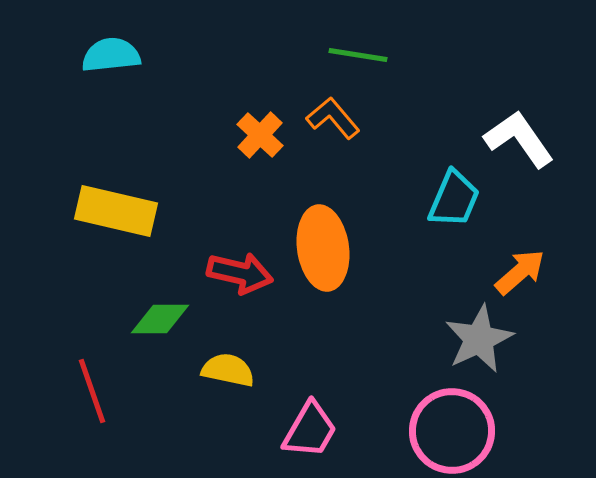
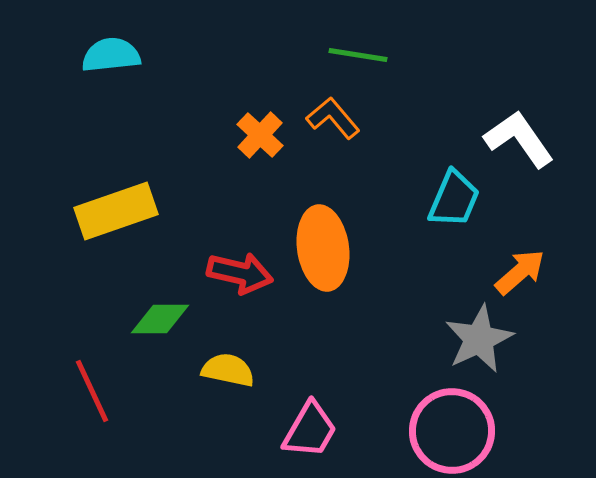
yellow rectangle: rotated 32 degrees counterclockwise
red line: rotated 6 degrees counterclockwise
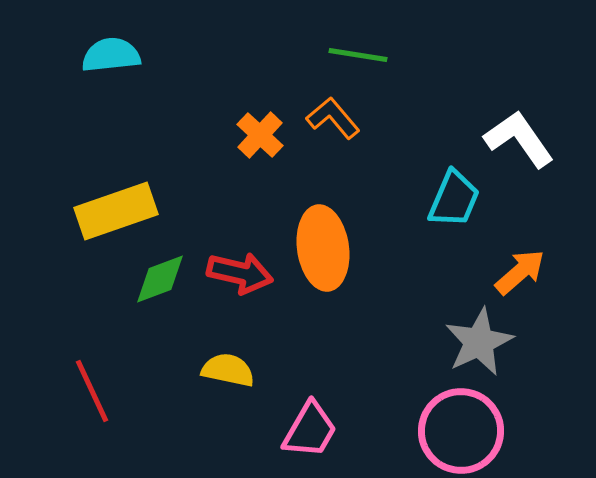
green diamond: moved 40 px up; rotated 20 degrees counterclockwise
gray star: moved 3 px down
pink circle: moved 9 px right
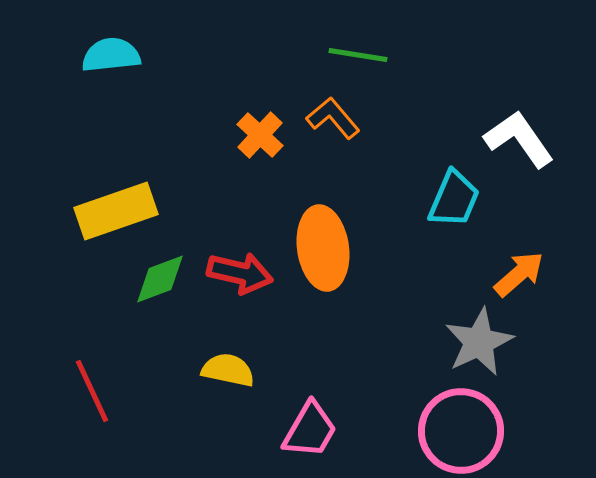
orange arrow: moved 1 px left, 2 px down
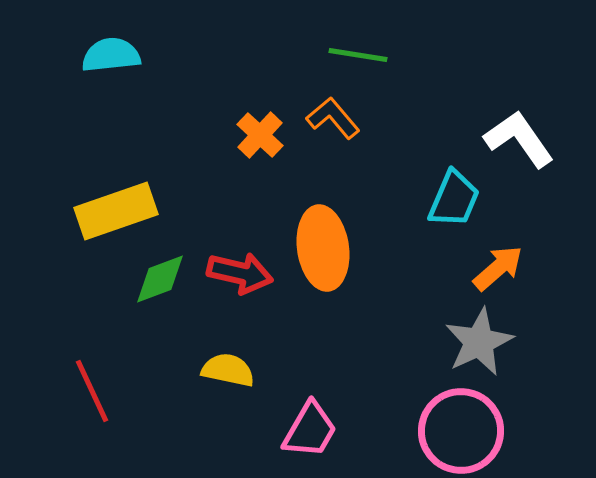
orange arrow: moved 21 px left, 6 px up
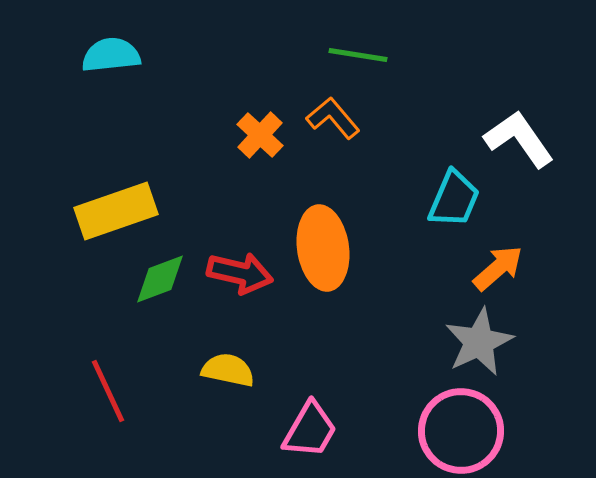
red line: moved 16 px right
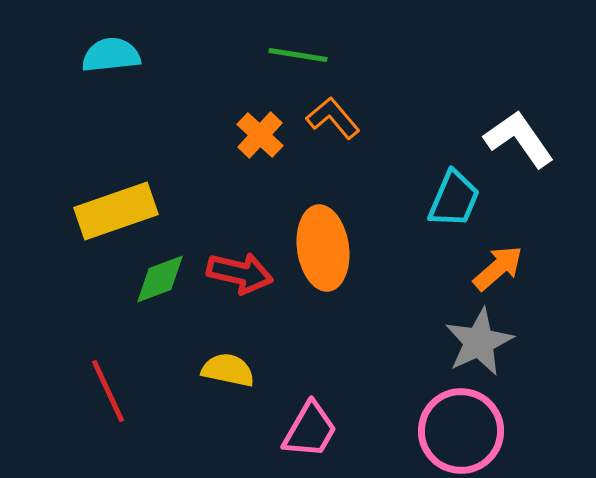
green line: moved 60 px left
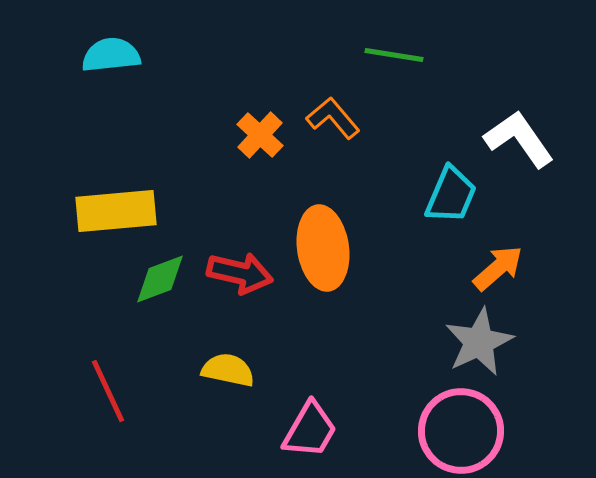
green line: moved 96 px right
cyan trapezoid: moved 3 px left, 4 px up
yellow rectangle: rotated 14 degrees clockwise
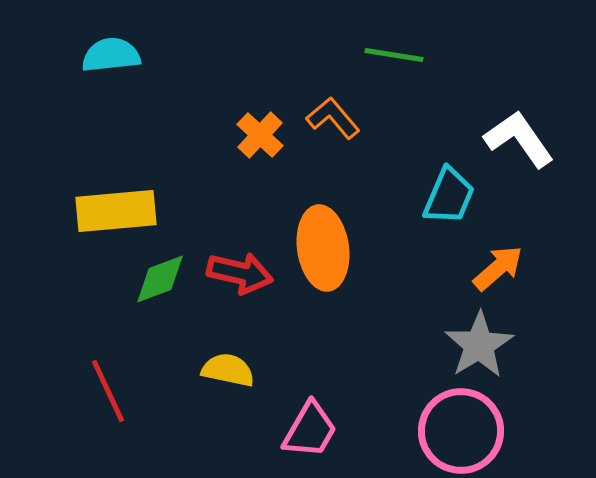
cyan trapezoid: moved 2 px left, 1 px down
gray star: moved 3 px down; rotated 6 degrees counterclockwise
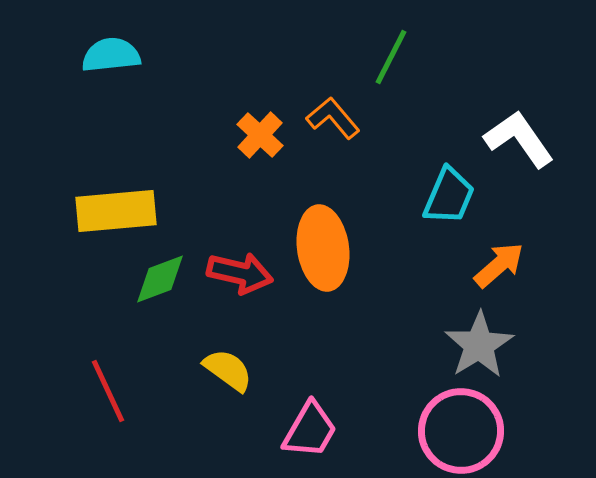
green line: moved 3 px left, 2 px down; rotated 72 degrees counterclockwise
orange arrow: moved 1 px right, 3 px up
yellow semicircle: rotated 24 degrees clockwise
